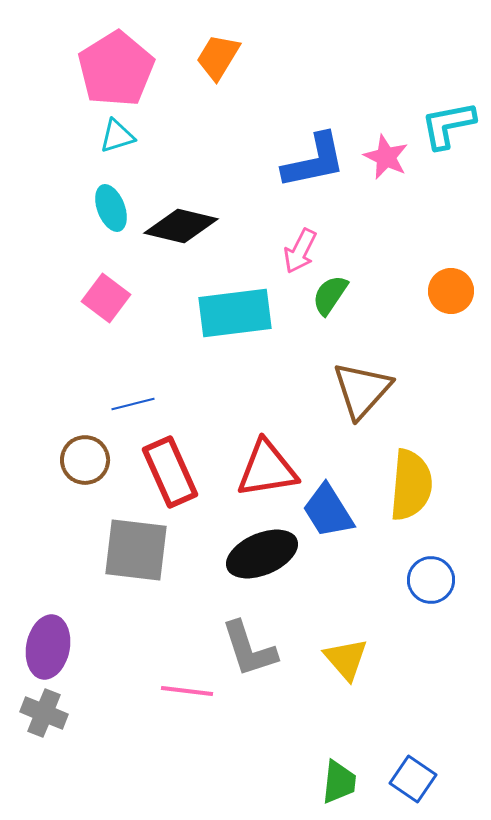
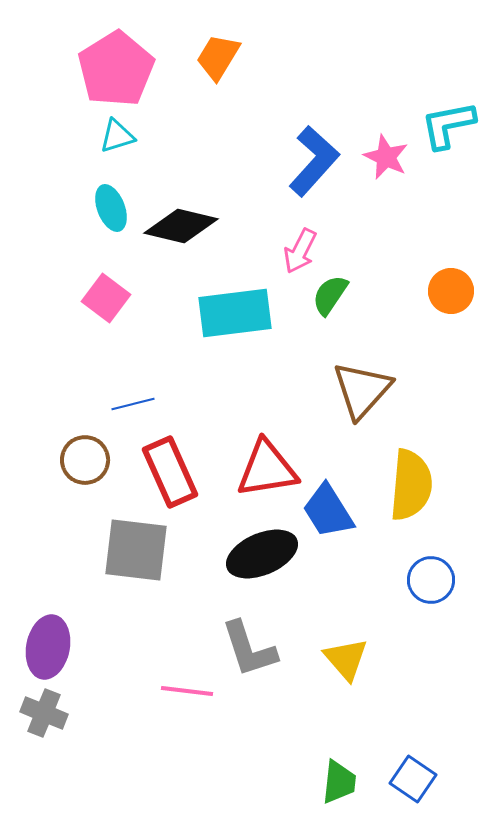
blue L-shape: rotated 36 degrees counterclockwise
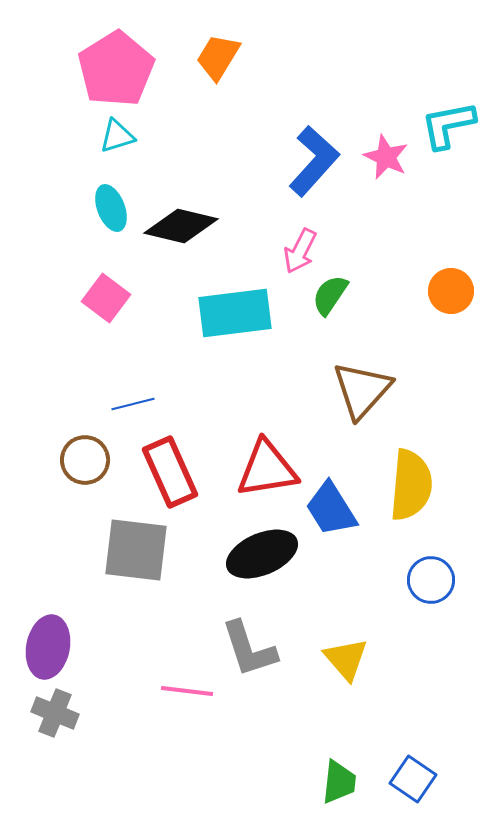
blue trapezoid: moved 3 px right, 2 px up
gray cross: moved 11 px right
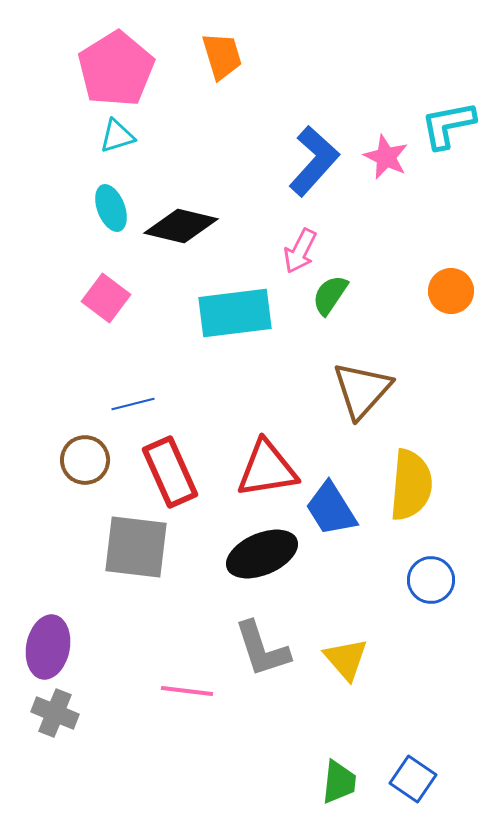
orange trapezoid: moved 4 px right, 1 px up; rotated 132 degrees clockwise
gray square: moved 3 px up
gray L-shape: moved 13 px right
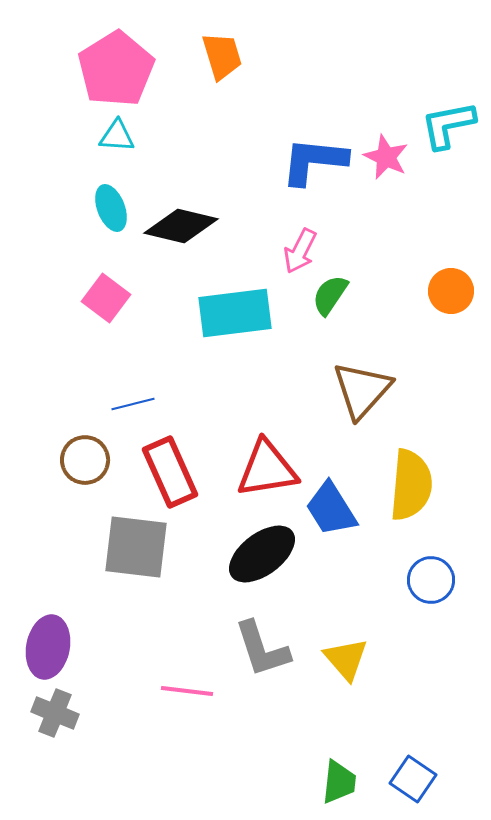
cyan triangle: rotated 21 degrees clockwise
blue L-shape: rotated 126 degrees counterclockwise
black ellipse: rotated 14 degrees counterclockwise
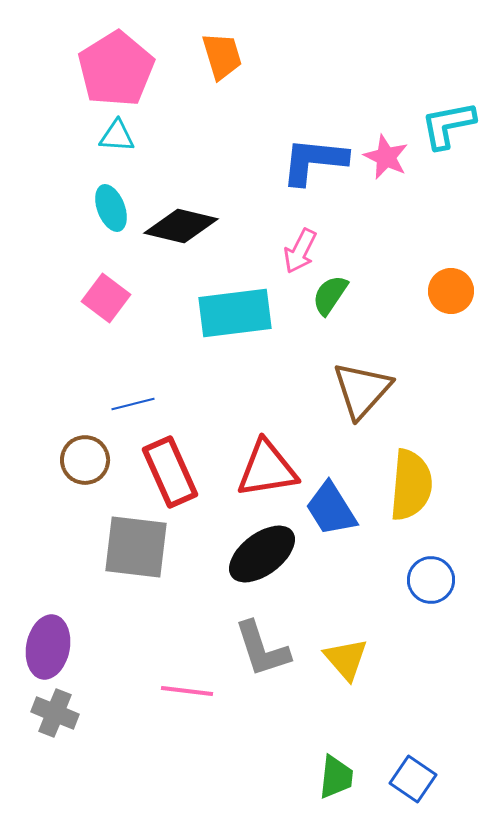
green trapezoid: moved 3 px left, 5 px up
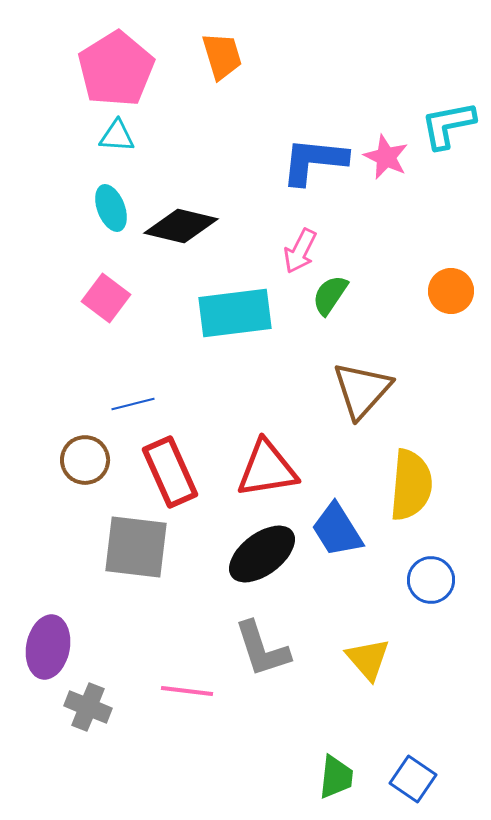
blue trapezoid: moved 6 px right, 21 px down
yellow triangle: moved 22 px right
gray cross: moved 33 px right, 6 px up
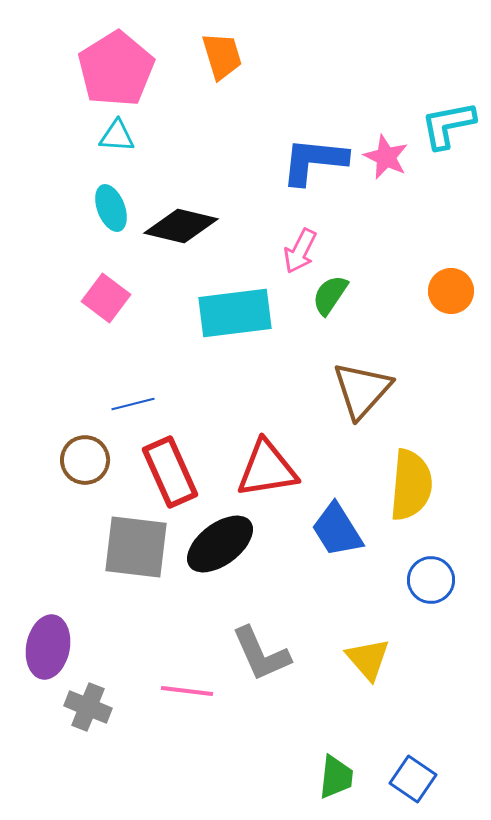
black ellipse: moved 42 px left, 10 px up
gray L-shape: moved 1 px left, 5 px down; rotated 6 degrees counterclockwise
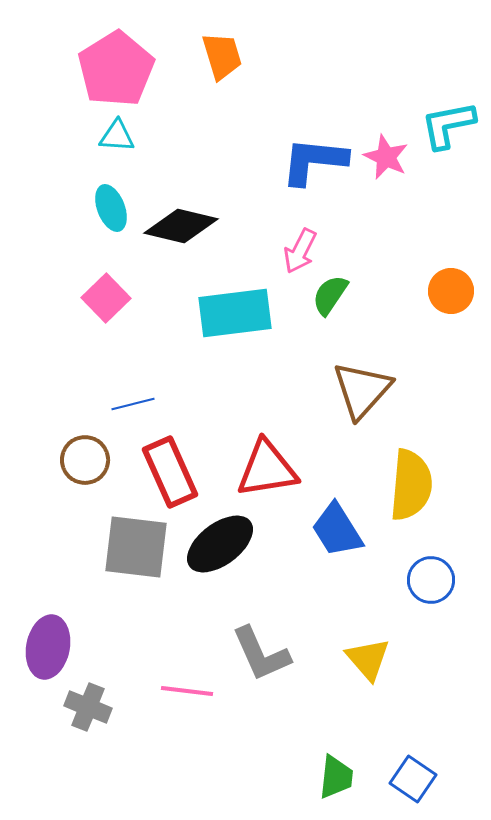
pink square: rotated 9 degrees clockwise
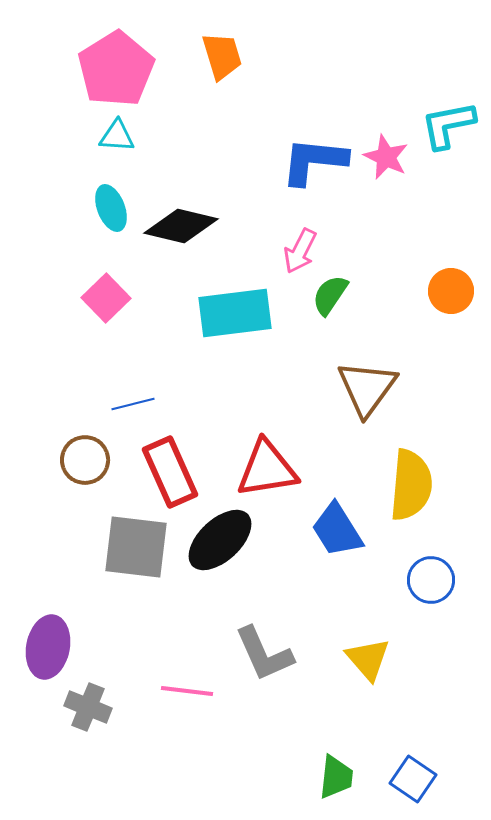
brown triangle: moved 5 px right, 2 px up; rotated 6 degrees counterclockwise
black ellipse: moved 4 px up; rotated 6 degrees counterclockwise
gray L-shape: moved 3 px right
